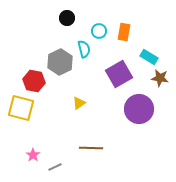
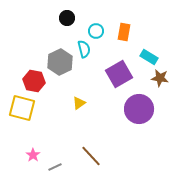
cyan circle: moved 3 px left
yellow square: moved 1 px right
brown line: moved 8 px down; rotated 45 degrees clockwise
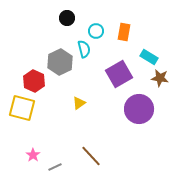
red hexagon: rotated 15 degrees clockwise
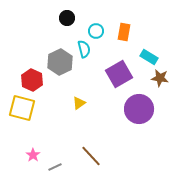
red hexagon: moved 2 px left, 1 px up
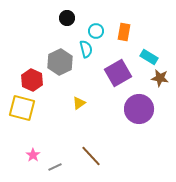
cyan semicircle: moved 2 px right
purple square: moved 1 px left, 1 px up
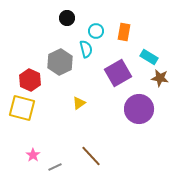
red hexagon: moved 2 px left
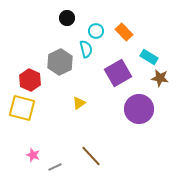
orange rectangle: rotated 54 degrees counterclockwise
pink star: rotated 16 degrees counterclockwise
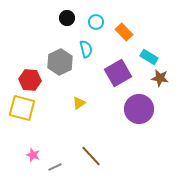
cyan circle: moved 9 px up
red hexagon: rotated 20 degrees counterclockwise
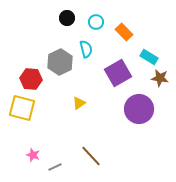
red hexagon: moved 1 px right, 1 px up
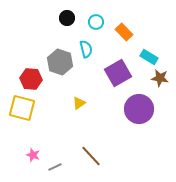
gray hexagon: rotated 15 degrees counterclockwise
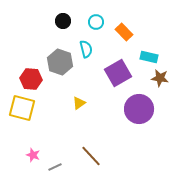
black circle: moved 4 px left, 3 px down
cyan rectangle: rotated 18 degrees counterclockwise
